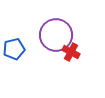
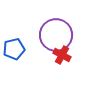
red cross: moved 9 px left, 3 px down
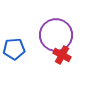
blue pentagon: rotated 10 degrees clockwise
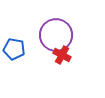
blue pentagon: rotated 15 degrees clockwise
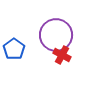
blue pentagon: rotated 25 degrees clockwise
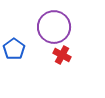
purple circle: moved 2 px left, 8 px up
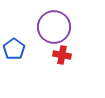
red cross: rotated 18 degrees counterclockwise
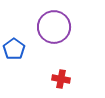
red cross: moved 1 px left, 24 px down
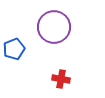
blue pentagon: rotated 15 degrees clockwise
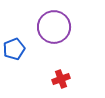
red cross: rotated 30 degrees counterclockwise
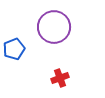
red cross: moved 1 px left, 1 px up
